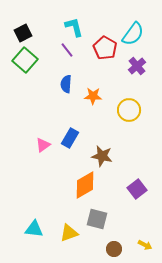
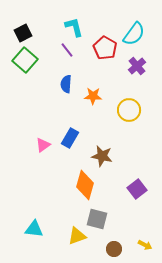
cyan semicircle: moved 1 px right
orange diamond: rotated 44 degrees counterclockwise
yellow triangle: moved 8 px right, 3 px down
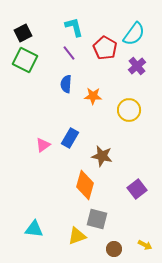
purple line: moved 2 px right, 3 px down
green square: rotated 15 degrees counterclockwise
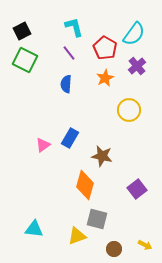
black square: moved 1 px left, 2 px up
orange star: moved 12 px right, 18 px up; rotated 30 degrees counterclockwise
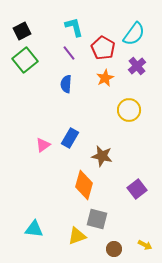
red pentagon: moved 2 px left
green square: rotated 25 degrees clockwise
orange diamond: moved 1 px left
